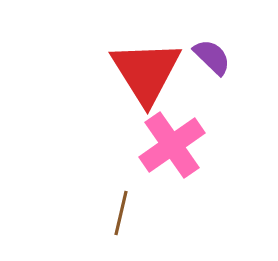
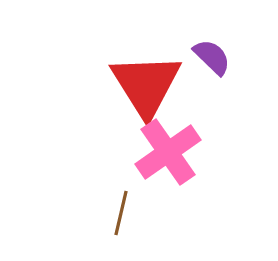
red triangle: moved 13 px down
pink cross: moved 4 px left, 7 px down
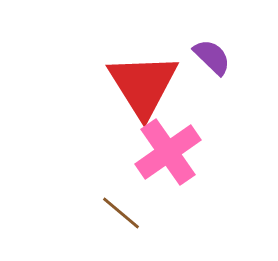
red triangle: moved 3 px left
brown line: rotated 63 degrees counterclockwise
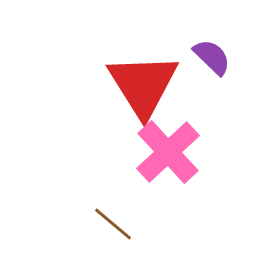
pink cross: rotated 8 degrees counterclockwise
brown line: moved 8 px left, 11 px down
